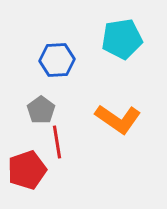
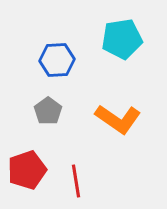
gray pentagon: moved 7 px right, 1 px down
red line: moved 19 px right, 39 px down
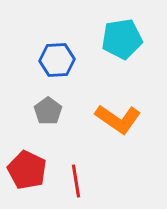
red pentagon: rotated 27 degrees counterclockwise
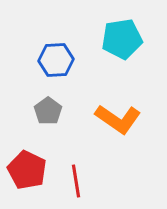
blue hexagon: moved 1 px left
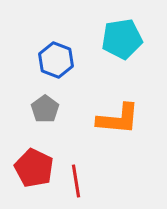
blue hexagon: rotated 24 degrees clockwise
gray pentagon: moved 3 px left, 2 px up
orange L-shape: rotated 30 degrees counterclockwise
red pentagon: moved 7 px right, 2 px up
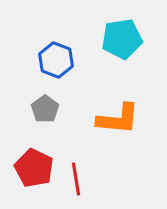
red line: moved 2 px up
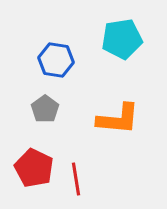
blue hexagon: rotated 12 degrees counterclockwise
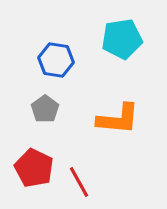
red line: moved 3 px right, 3 px down; rotated 20 degrees counterclockwise
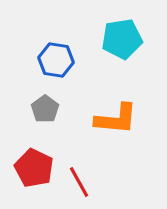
orange L-shape: moved 2 px left
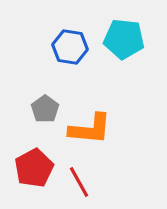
cyan pentagon: moved 2 px right; rotated 15 degrees clockwise
blue hexagon: moved 14 px right, 13 px up
orange L-shape: moved 26 px left, 10 px down
red pentagon: rotated 18 degrees clockwise
